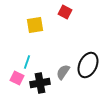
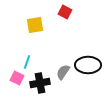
black ellipse: rotated 65 degrees clockwise
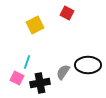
red square: moved 2 px right, 1 px down
yellow square: rotated 18 degrees counterclockwise
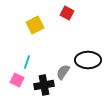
black ellipse: moved 5 px up
pink square: moved 2 px down
black cross: moved 4 px right, 2 px down
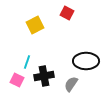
black ellipse: moved 2 px left, 1 px down
gray semicircle: moved 8 px right, 12 px down
black cross: moved 9 px up
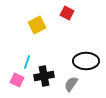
yellow square: moved 2 px right
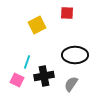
red square: rotated 24 degrees counterclockwise
black ellipse: moved 11 px left, 6 px up
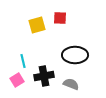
red square: moved 7 px left, 5 px down
yellow square: rotated 12 degrees clockwise
cyan line: moved 4 px left, 1 px up; rotated 32 degrees counterclockwise
pink square: rotated 32 degrees clockwise
gray semicircle: rotated 77 degrees clockwise
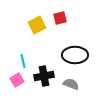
red square: rotated 16 degrees counterclockwise
yellow square: rotated 12 degrees counterclockwise
